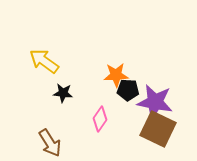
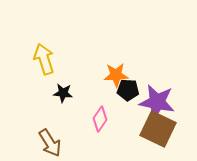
yellow arrow: moved 2 px up; rotated 36 degrees clockwise
purple star: moved 2 px right
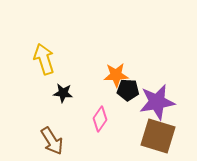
purple star: rotated 21 degrees counterclockwise
brown square: moved 7 px down; rotated 9 degrees counterclockwise
brown arrow: moved 2 px right, 2 px up
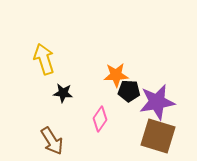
black pentagon: moved 1 px right, 1 px down
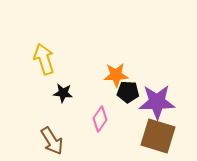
black pentagon: moved 1 px left, 1 px down
purple star: rotated 9 degrees clockwise
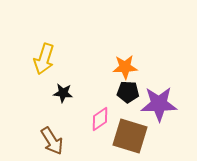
yellow arrow: rotated 144 degrees counterclockwise
orange star: moved 9 px right, 8 px up
purple star: moved 2 px right, 2 px down
pink diamond: rotated 20 degrees clockwise
brown square: moved 28 px left
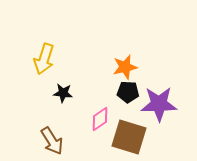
orange star: rotated 10 degrees counterclockwise
brown square: moved 1 px left, 1 px down
